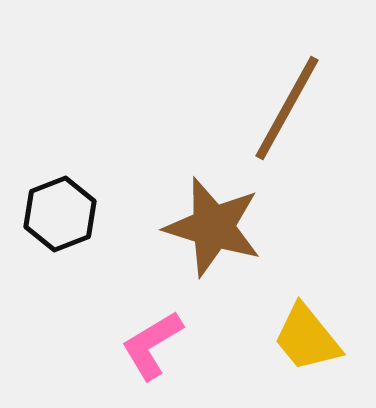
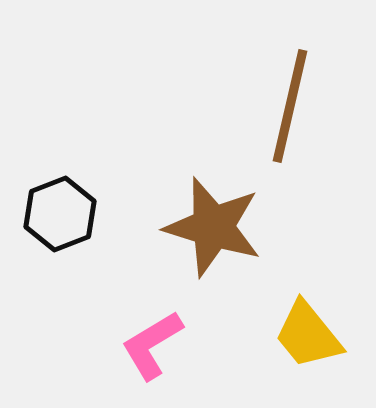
brown line: moved 3 px right, 2 px up; rotated 16 degrees counterclockwise
yellow trapezoid: moved 1 px right, 3 px up
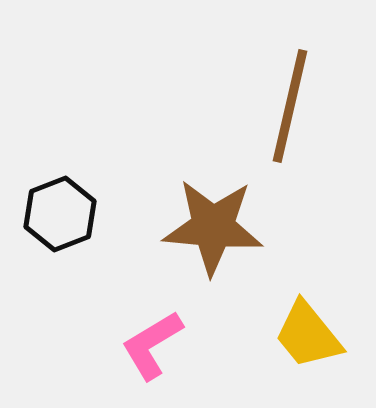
brown star: rotated 12 degrees counterclockwise
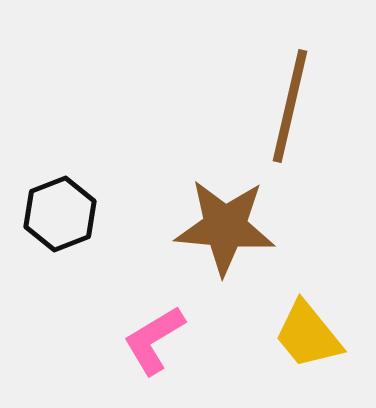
brown star: moved 12 px right
pink L-shape: moved 2 px right, 5 px up
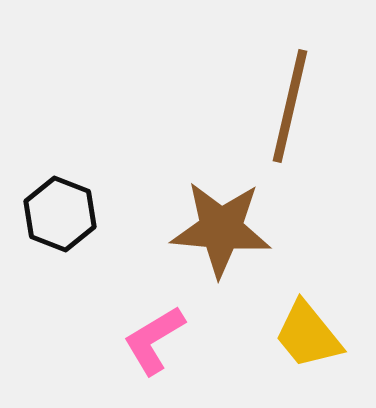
black hexagon: rotated 18 degrees counterclockwise
brown star: moved 4 px left, 2 px down
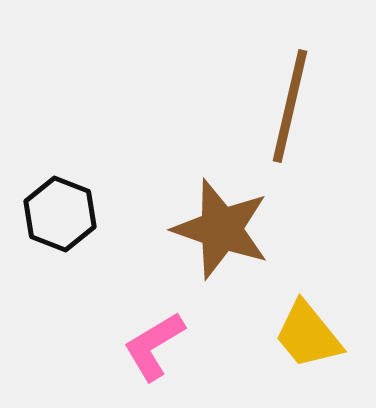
brown star: rotated 14 degrees clockwise
pink L-shape: moved 6 px down
